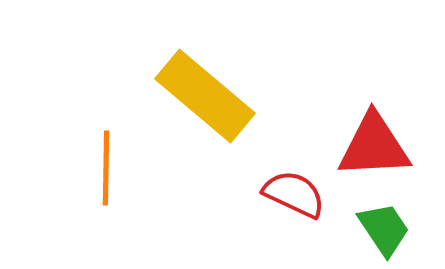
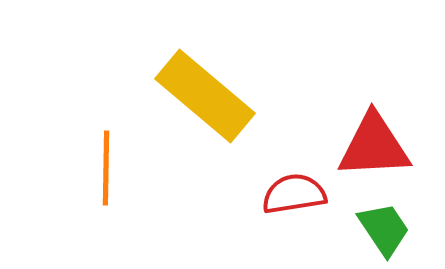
red semicircle: rotated 34 degrees counterclockwise
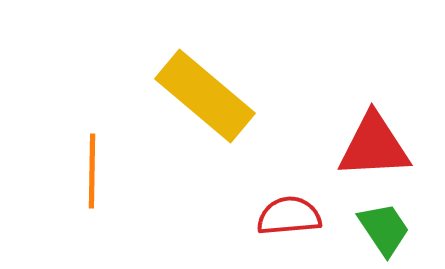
orange line: moved 14 px left, 3 px down
red semicircle: moved 5 px left, 22 px down; rotated 4 degrees clockwise
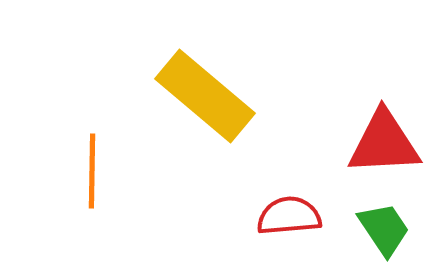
red triangle: moved 10 px right, 3 px up
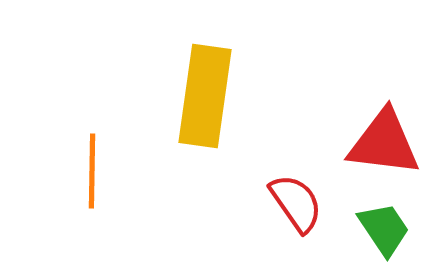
yellow rectangle: rotated 58 degrees clockwise
red triangle: rotated 10 degrees clockwise
red semicircle: moved 7 px right, 13 px up; rotated 60 degrees clockwise
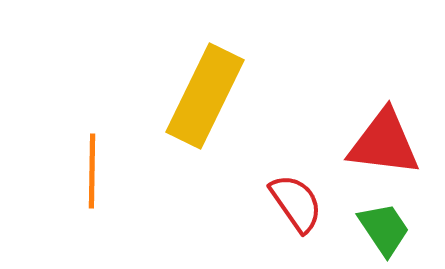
yellow rectangle: rotated 18 degrees clockwise
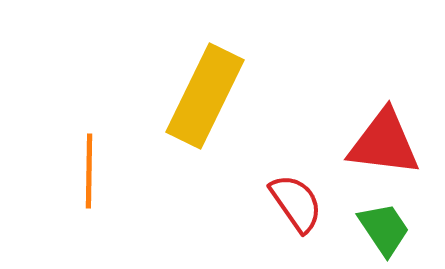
orange line: moved 3 px left
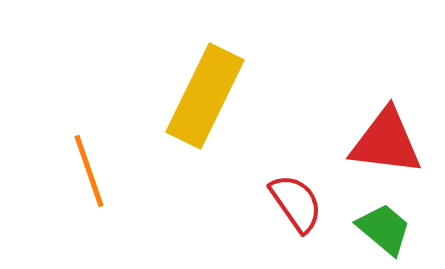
red triangle: moved 2 px right, 1 px up
orange line: rotated 20 degrees counterclockwise
green trapezoid: rotated 16 degrees counterclockwise
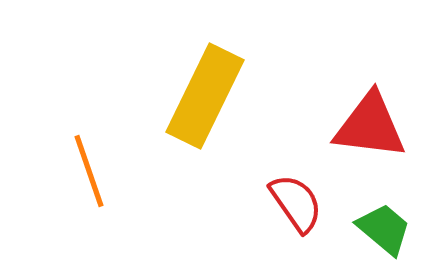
red triangle: moved 16 px left, 16 px up
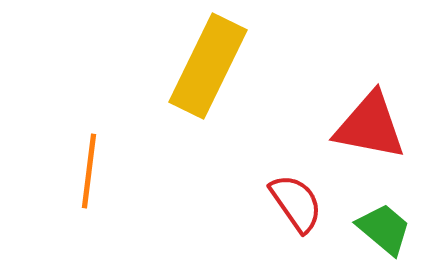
yellow rectangle: moved 3 px right, 30 px up
red triangle: rotated 4 degrees clockwise
orange line: rotated 26 degrees clockwise
